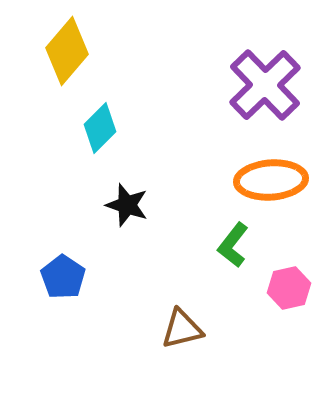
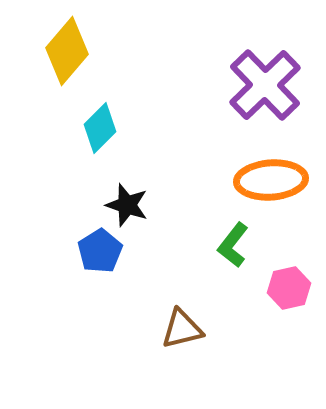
blue pentagon: moved 37 px right, 26 px up; rotated 6 degrees clockwise
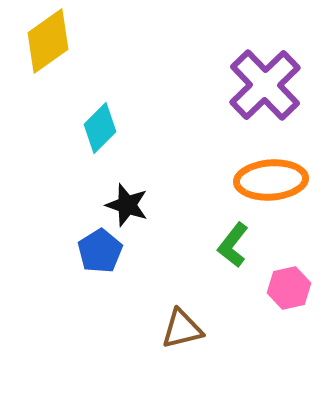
yellow diamond: moved 19 px left, 10 px up; rotated 14 degrees clockwise
